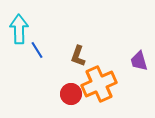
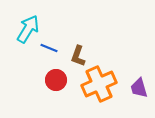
cyan arrow: moved 9 px right; rotated 32 degrees clockwise
blue line: moved 12 px right, 2 px up; rotated 36 degrees counterclockwise
purple trapezoid: moved 27 px down
red circle: moved 15 px left, 14 px up
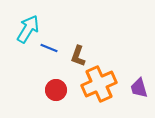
red circle: moved 10 px down
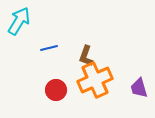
cyan arrow: moved 9 px left, 8 px up
blue line: rotated 36 degrees counterclockwise
brown L-shape: moved 8 px right
orange cross: moved 4 px left, 4 px up
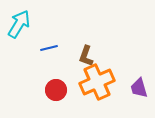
cyan arrow: moved 3 px down
orange cross: moved 2 px right, 2 px down
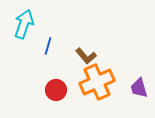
cyan arrow: moved 5 px right; rotated 12 degrees counterclockwise
blue line: moved 1 px left, 2 px up; rotated 60 degrees counterclockwise
brown L-shape: rotated 60 degrees counterclockwise
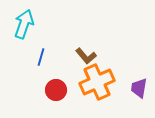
blue line: moved 7 px left, 11 px down
purple trapezoid: rotated 25 degrees clockwise
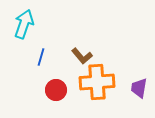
brown L-shape: moved 4 px left
orange cross: rotated 20 degrees clockwise
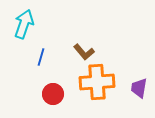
brown L-shape: moved 2 px right, 4 px up
red circle: moved 3 px left, 4 px down
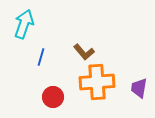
red circle: moved 3 px down
